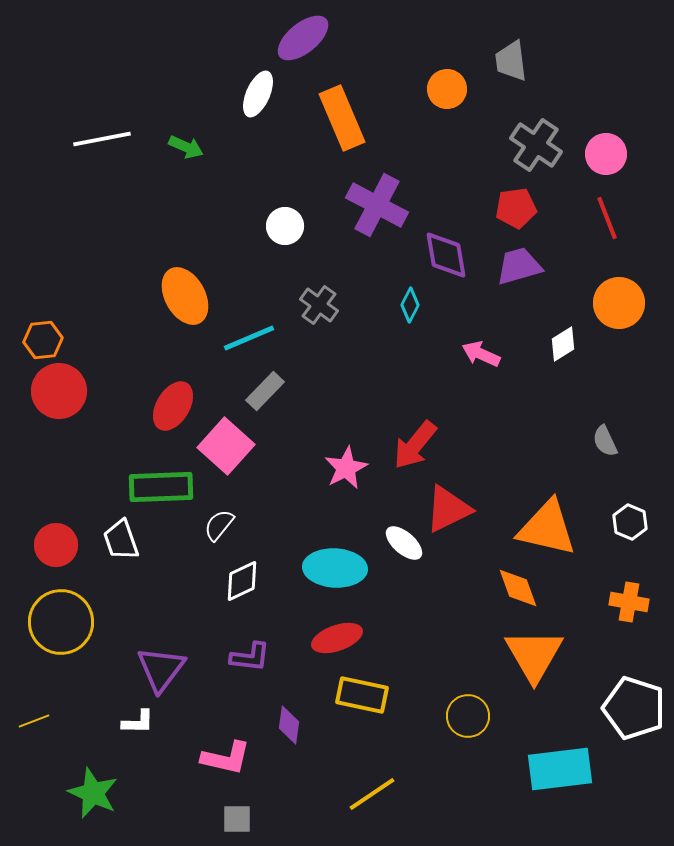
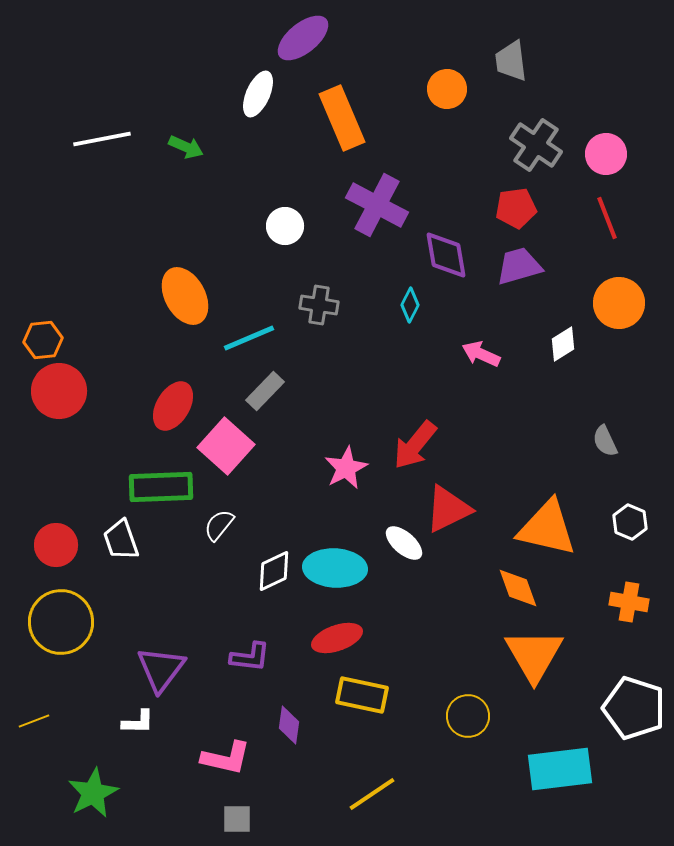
gray cross at (319, 305): rotated 27 degrees counterclockwise
white diamond at (242, 581): moved 32 px right, 10 px up
green star at (93, 793): rotated 21 degrees clockwise
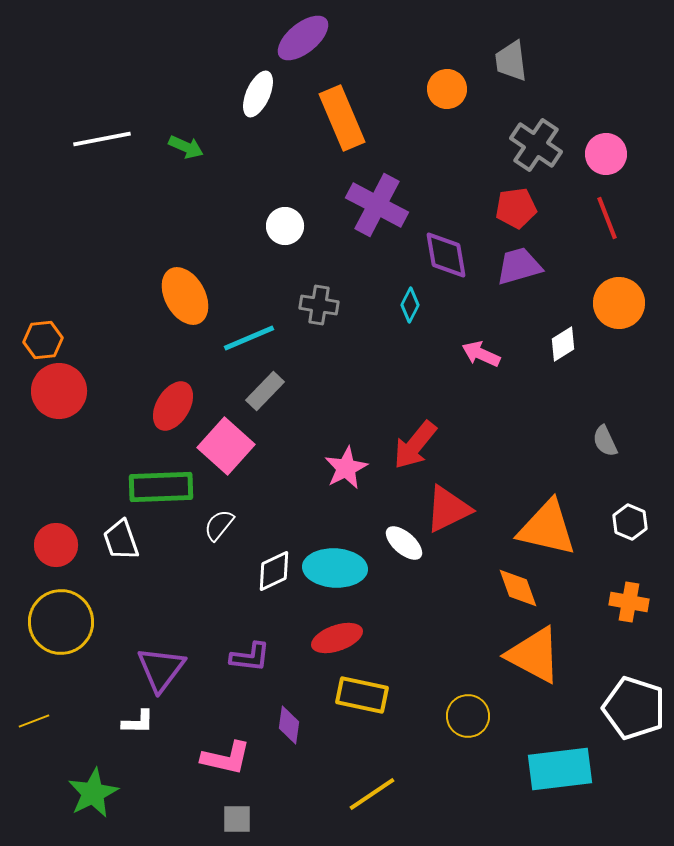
orange triangle at (534, 655): rotated 32 degrees counterclockwise
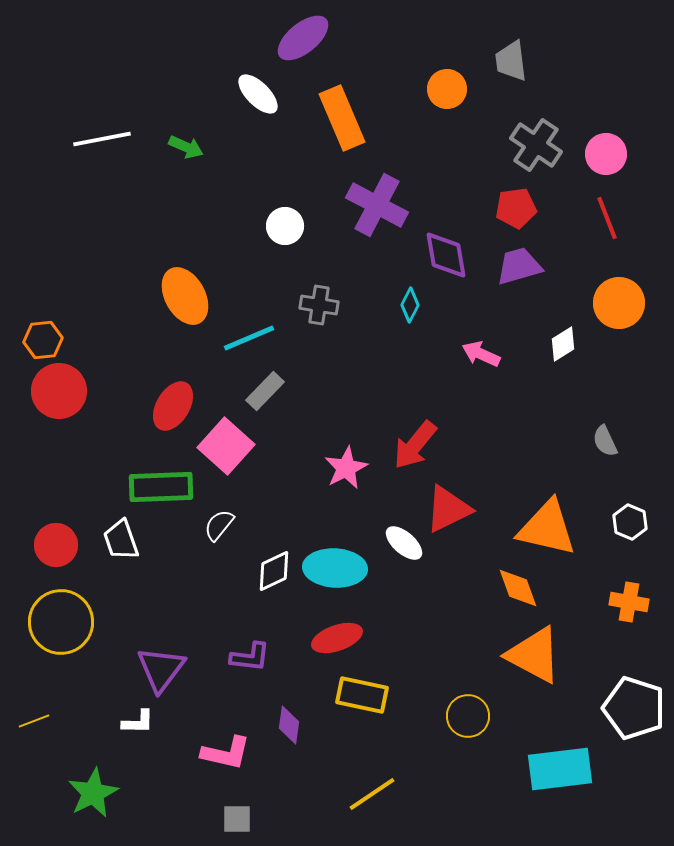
white ellipse at (258, 94): rotated 69 degrees counterclockwise
pink L-shape at (226, 758): moved 5 px up
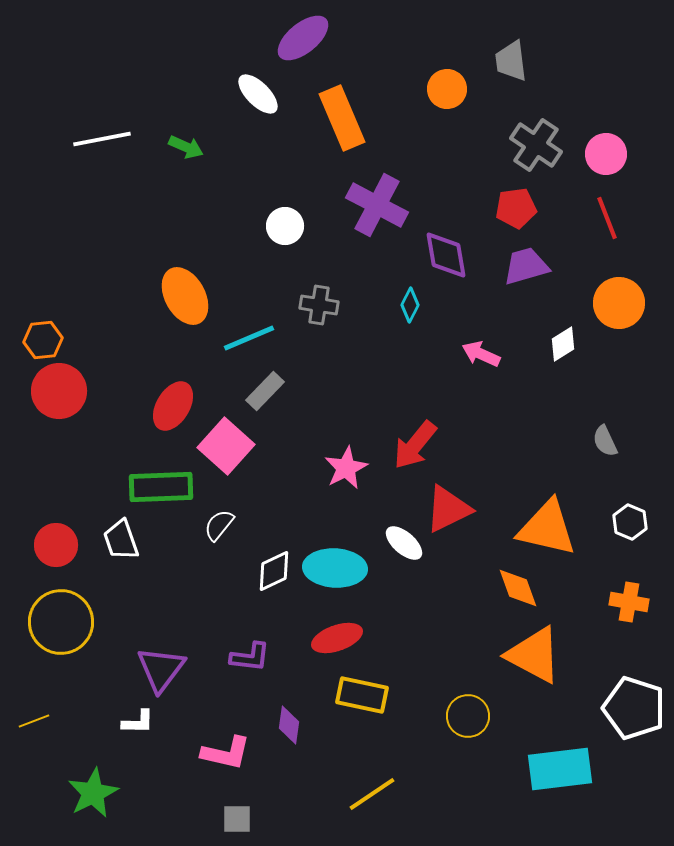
purple trapezoid at (519, 266): moved 7 px right
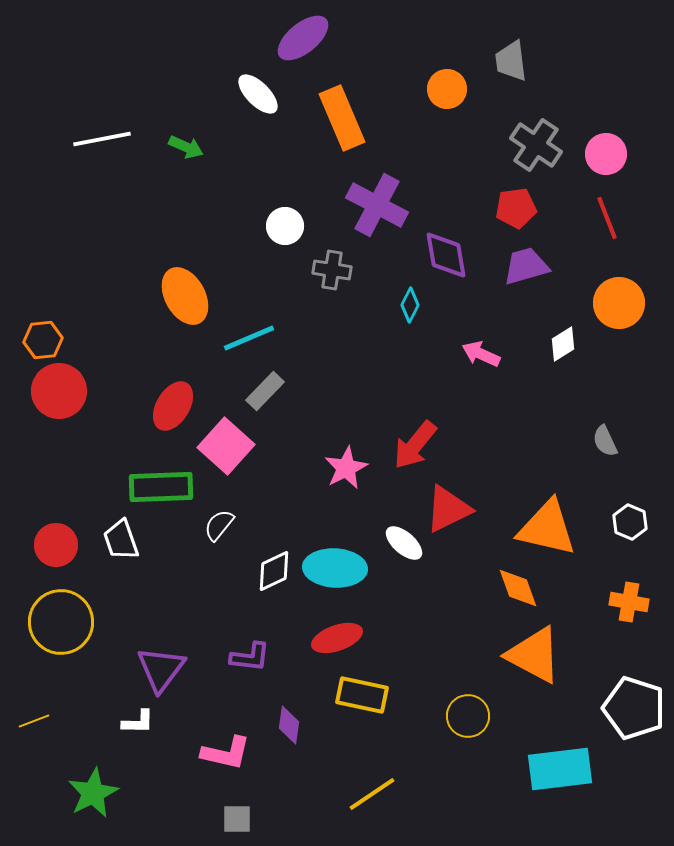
gray cross at (319, 305): moved 13 px right, 35 px up
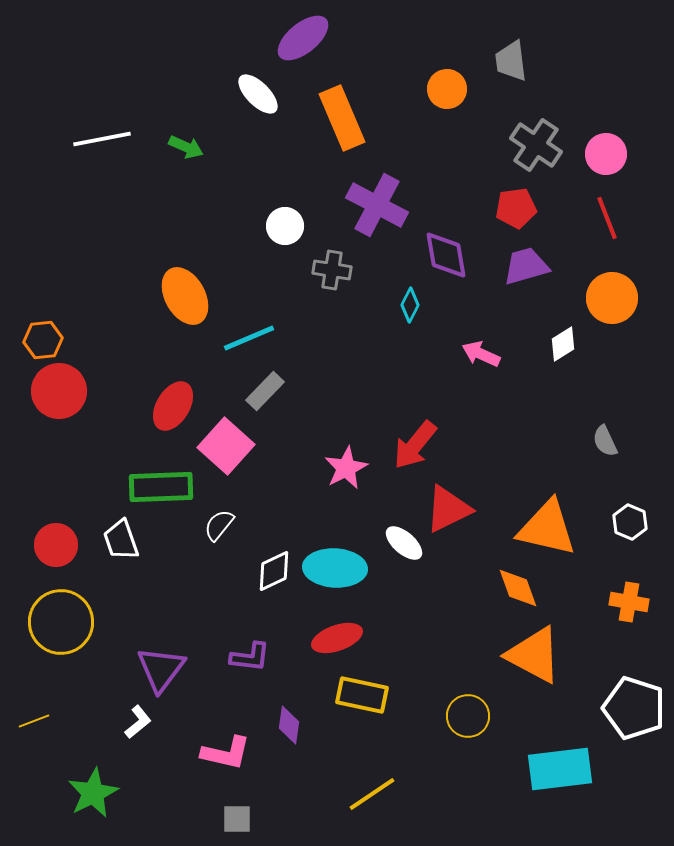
orange circle at (619, 303): moved 7 px left, 5 px up
white L-shape at (138, 722): rotated 40 degrees counterclockwise
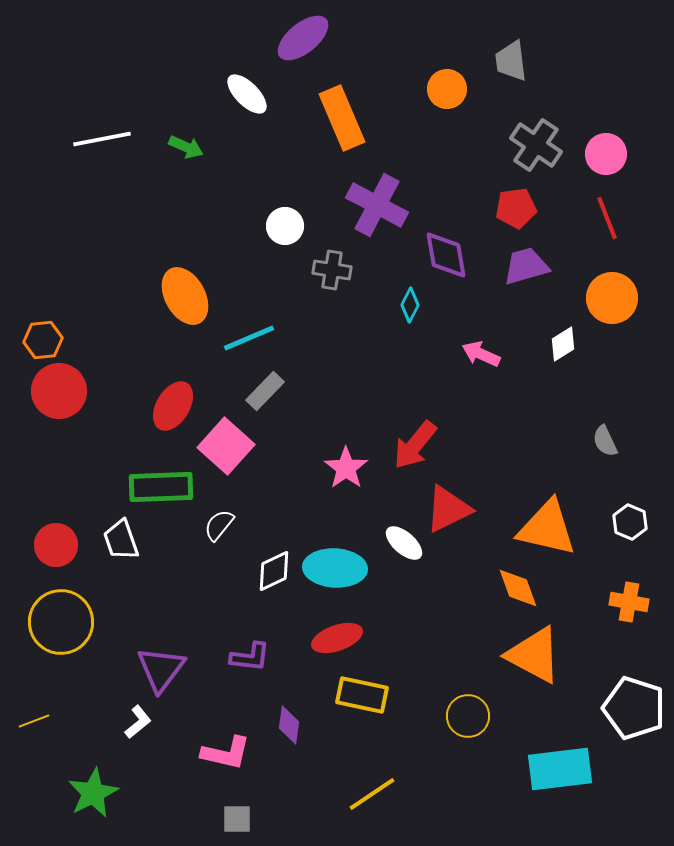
white ellipse at (258, 94): moved 11 px left
pink star at (346, 468): rotated 9 degrees counterclockwise
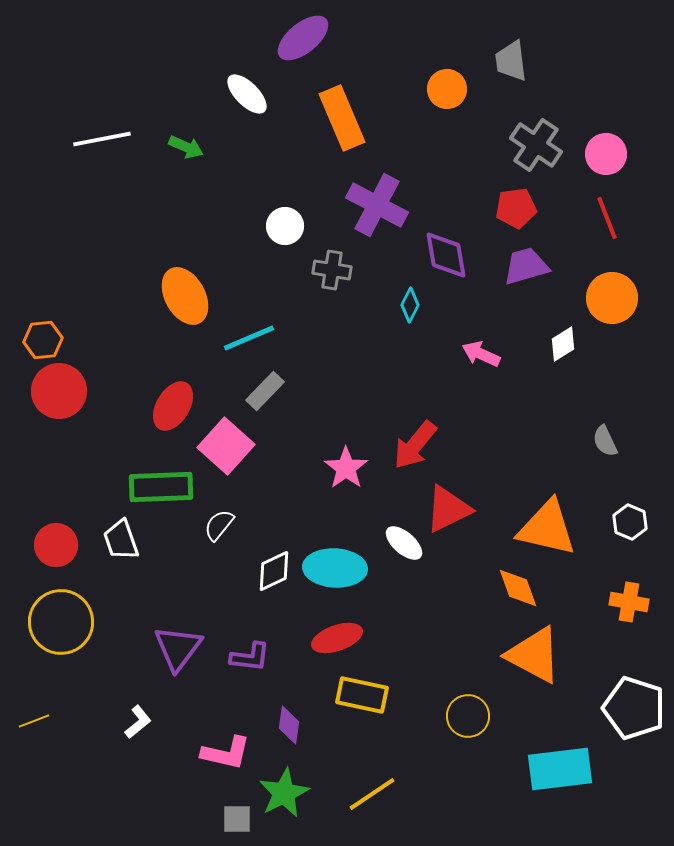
purple triangle at (161, 669): moved 17 px right, 21 px up
green star at (93, 793): moved 191 px right
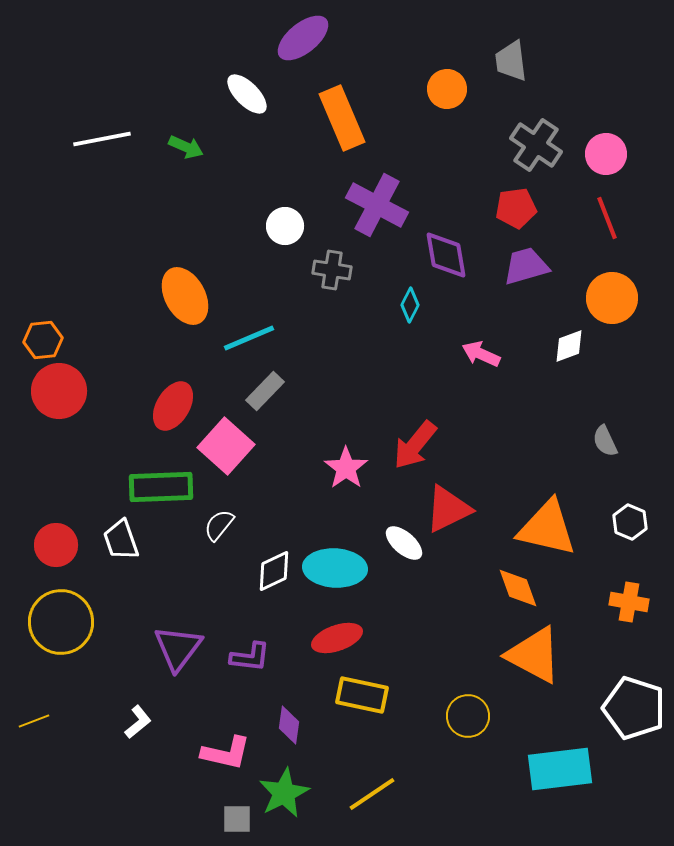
white diamond at (563, 344): moved 6 px right, 2 px down; rotated 12 degrees clockwise
